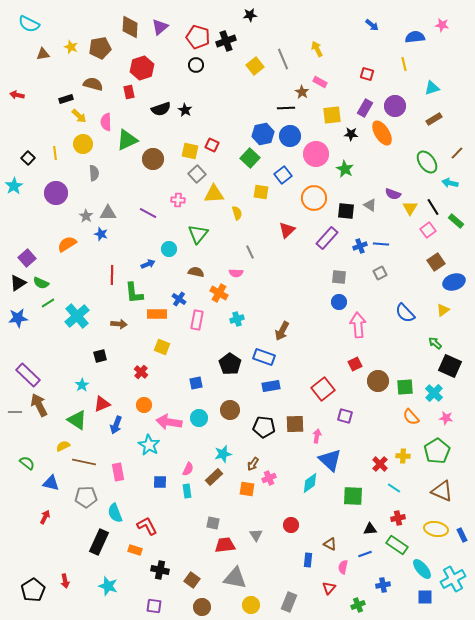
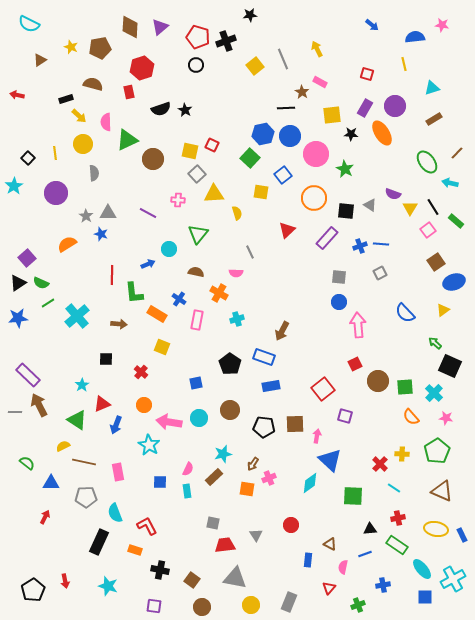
brown triangle at (43, 54): moved 3 px left, 6 px down; rotated 24 degrees counterclockwise
orange rectangle at (157, 314): rotated 30 degrees clockwise
black square at (100, 356): moved 6 px right, 3 px down; rotated 16 degrees clockwise
yellow cross at (403, 456): moved 1 px left, 2 px up
blue triangle at (51, 483): rotated 12 degrees counterclockwise
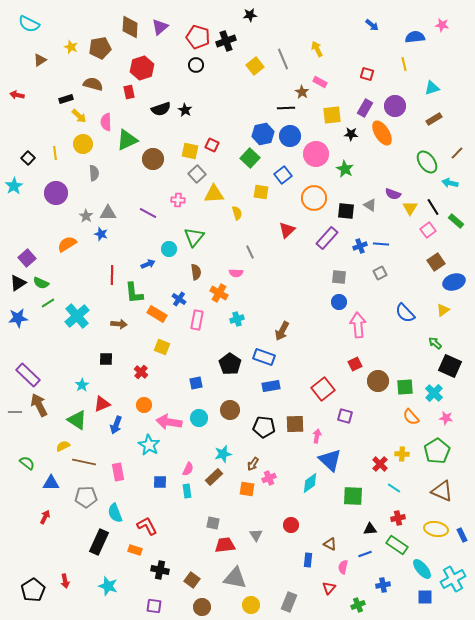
green triangle at (198, 234): moved 4 px left, 3 px down
brown semicircle at (196, 272): rotated 70 degrees clockwise
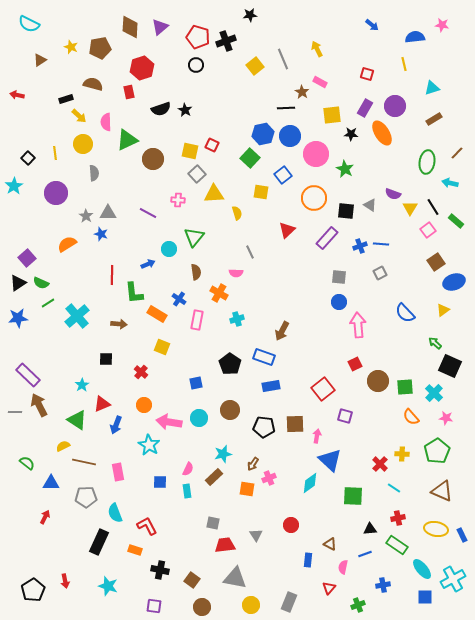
green ellipse at (427, 162): rotated 45 degrees clockwise
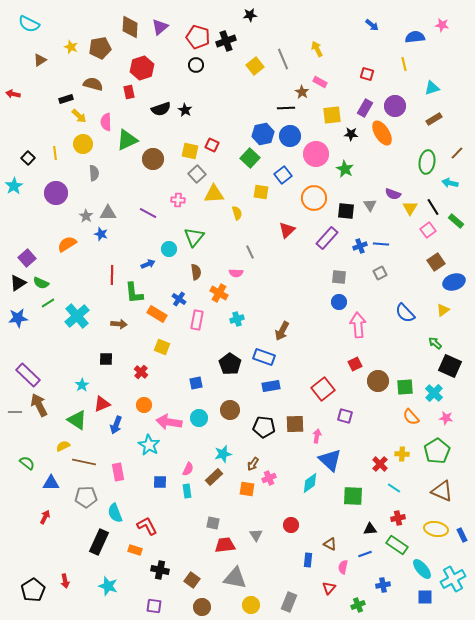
red arrow at (17, 95): moved 4 px left, 1 px up
gray triangle at (370, 205): rotated 24 degrees clockwise
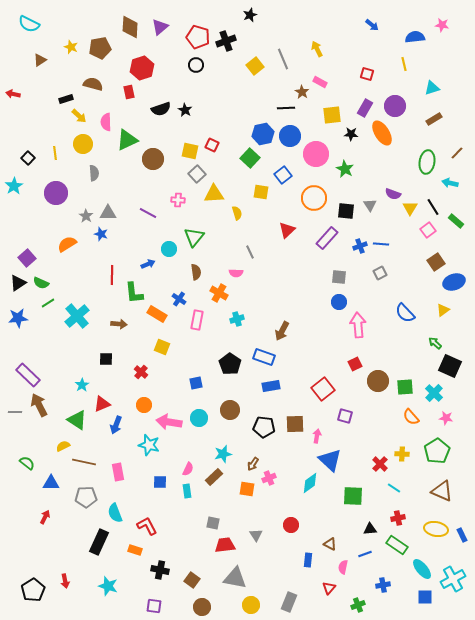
black star at (250, 15): rotated 16 degrees counterclockwise
cyan star at (149, 445): rotated 15 degrees counterclockwise
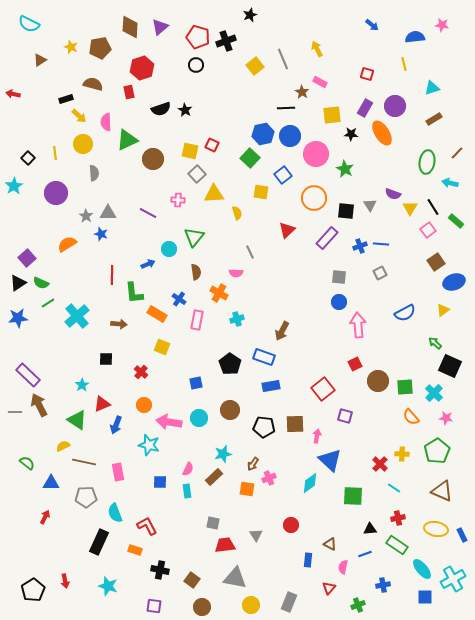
blue semicircle at (405, 313): rotated 75 degrees counterclockwise
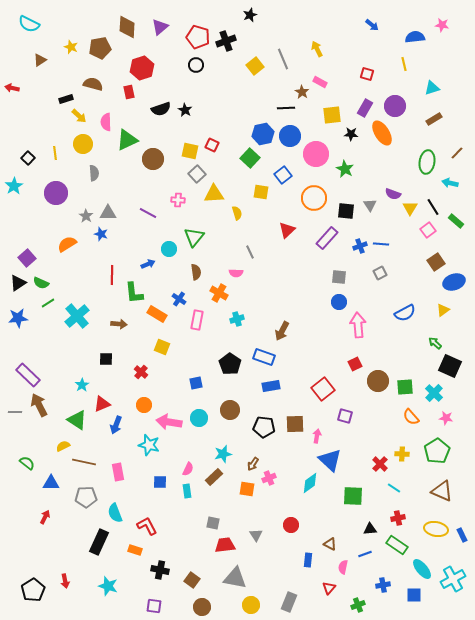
brown diamond at (130, 27): moved 3 px left
red arrow at (13, 94): moved 1 px left, 6 px up
blue square at (425, 597): moved 11 px left, 2 px up
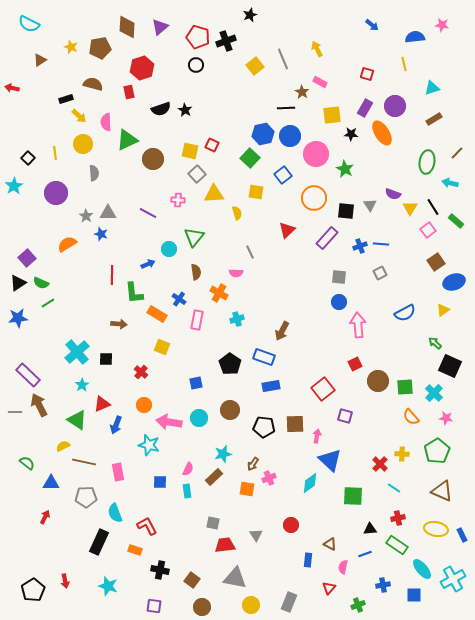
yellow square at (261, 192): moved 5 px left
cyan cross at (77, 316): moved 36 px down
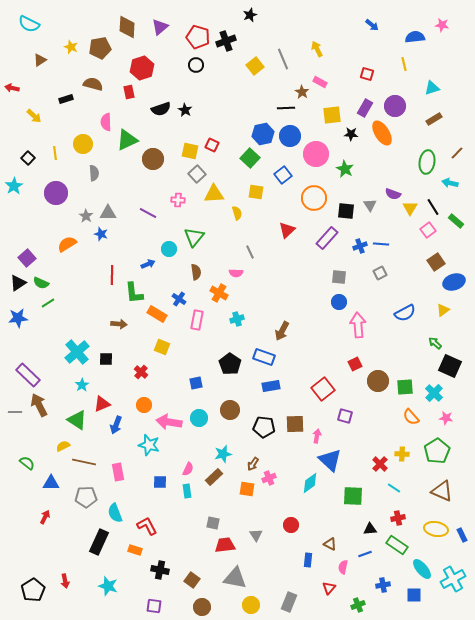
yellow arrow at (79, 116): moved 45 px left
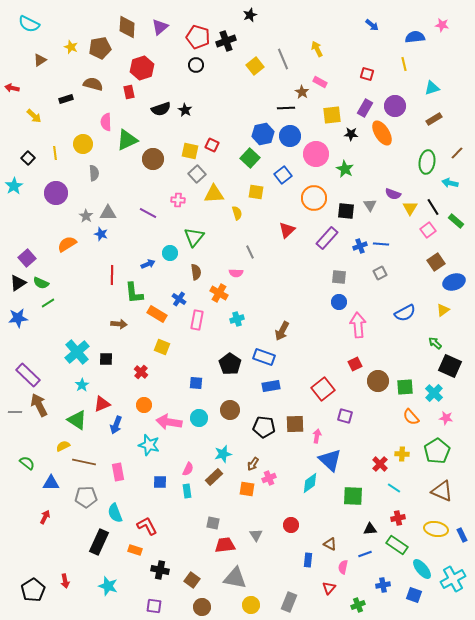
cyan circle at (169, 249): moved 1 px right, 4 px down
blue square at (196, 383): rotated 16 degrees clockwise
blue square at (414, 595): rotated 21 degrees clockwise
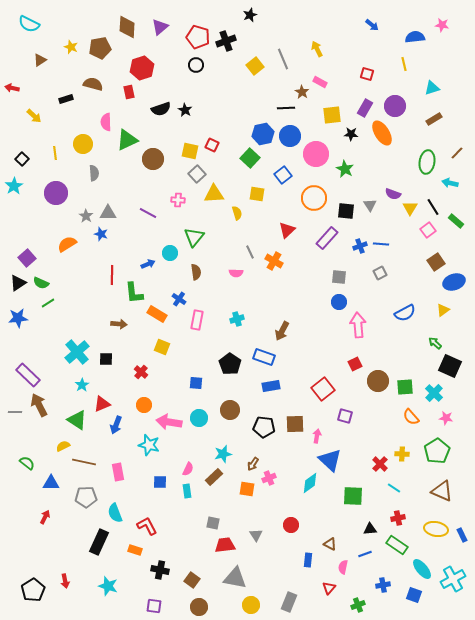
black square at (28, 158): moved 6 px left, 1 px down
yellow square at (256, 192): moved 1 px right, 2 px down
orange cross at (219, 293): moved 55 px right, 32 px up
brown circle at (202, 607): moved 3 px left
